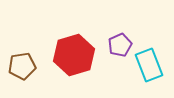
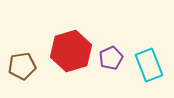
purple pentagon: moved 9 px left, 13 px down
red hexagon: moved 3 px left, 4 px up
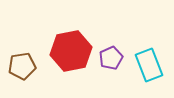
red hexagon: rotated 6 degrees clockwise
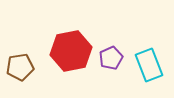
brown pentagon: moved 2 px left, 1 px down
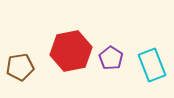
purple pentagon: rotated 15 degrees counterclockwise
cyan rectangle: moved 3 px right
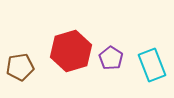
red hexagon: rotated 6 degrees counterclockwise
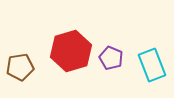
purple pentagon: rotated 10 degrees counterclockwise
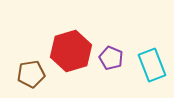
brown pentagon: moved 11 px right, 7 px down
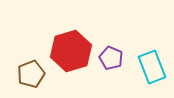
cyan rectangle: moved 2 px down
brown pentagon: rotated 12 degrees counterclockwise
